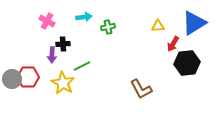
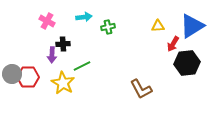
blue triangle: moved 2 px left, 3 px down
gray circle: moved 5 px up
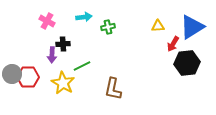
blue triangle: moved 1 px down
brown L-shape: moved 28 px left; rotated 40 degrees clockwise
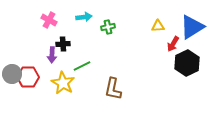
pink cross: moved 2 px right, 1 px up
black hexagon: rotated 20 degrees counterclockwise
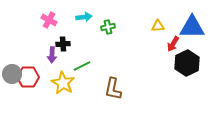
blue triangle: rotated 32 degrees clockwise
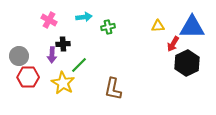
green line: moved 3 px left, 1 px up; rotated 18 degrees counterclockwise
gray circle: moved 7 px right, 18 px up
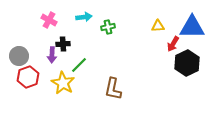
red hexagon: rotated 20 degrees counterclockwise
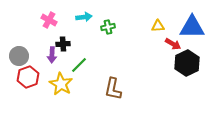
red arrow: rotated 91 degrees counterclockwise
yellow star: moved 2 px left, 1 px down
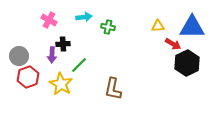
green cross: rotated 24 degrees clockwise
